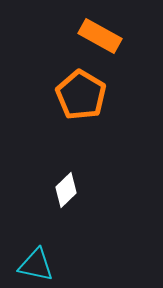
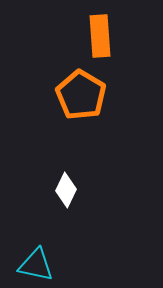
orange rectangle: rotated 57 degrees clockwise
white diamond: rotated 20 degrees counterclockwise
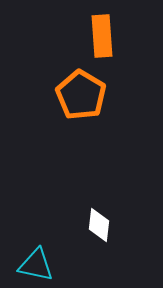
orange rectangle: moved 2 px right
white diamond: moved 33 px right, 35 px down; rotated 20 degrees counterclockwise
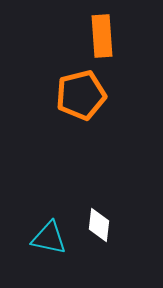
orange pentagon: rotated 27 degrees clockwise
cyan triangle: moved 13 px right, 27 px up
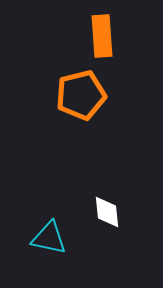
white diamond: moved 8 px right, 13 px up; rotated 12 degrees counterclockwise
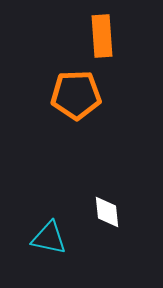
orange pentagon: moved 5 px left; rotated 12 degrees clockwise
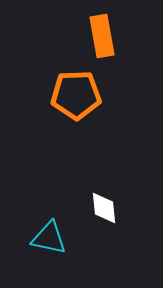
orange rectangle: rotated 6 degrees counterclockwise
white diamond: moved 3 px left, 4 px up
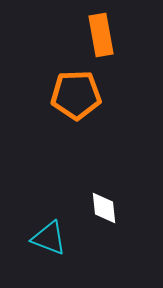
orange rectangle: moved 1 px left, 1 px up
cyan triangle: rotated 9 degrees clockwise
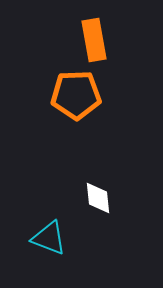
orange rectangle: moved 7 px left, 5 px down
white diamond: moved 6 px left, 10 px up
